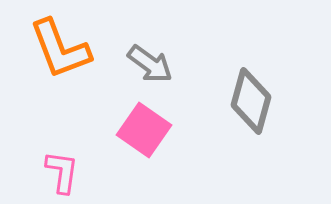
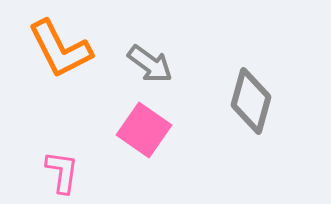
orange L-shape: rotated 6 degrees counterclockwise
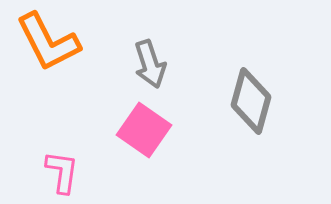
orange L-shape: moved 12 px left, 7 px up
gray arrow: rotated 36 degrees clockwise
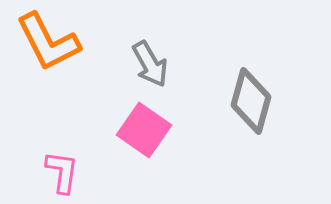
gray arrow: rotated 12 degrees counterclockwise
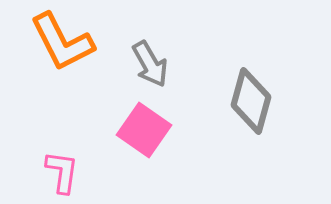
orange L-shape: moved 14 px right
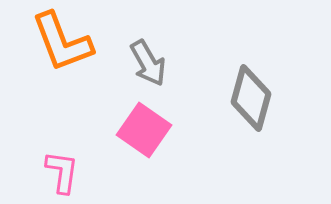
orange L-shape: rotated 6 degrees clockwise
gray arrow: moved 2 px left, 1 px up
gray diamond: moved 3 px up
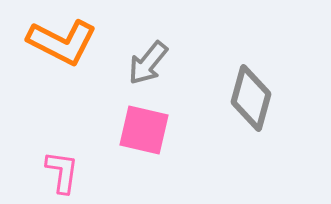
orange L-shape: rotated 42 degrees counterclockwise
gray arrow: rotated 69 degrees clockwise
pink square: rotated 22 degrees counterclockwise
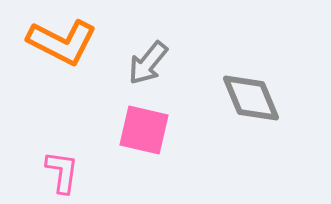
gray diamond: rotated 38 degrees counterclockwise
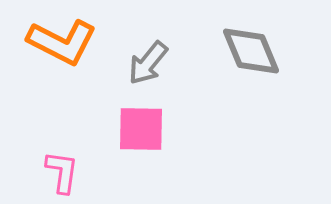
gray diamond: moved 47 px up
pink square: moved 3 px left, 1 px up; rotated 12 degrees counterclockwise
